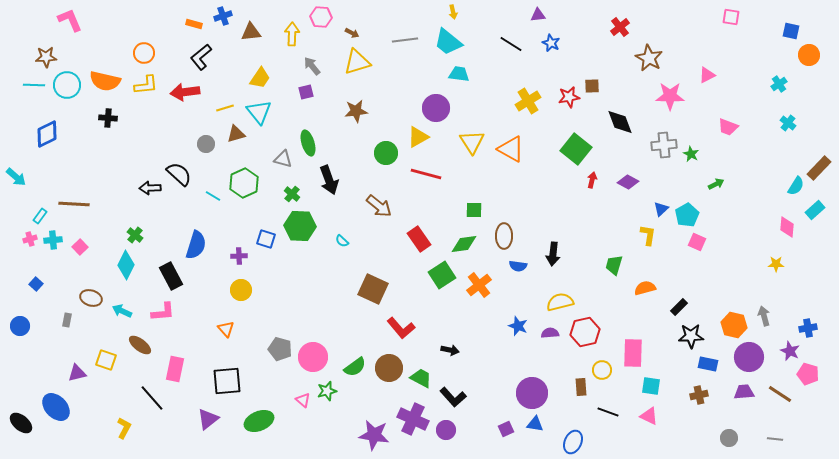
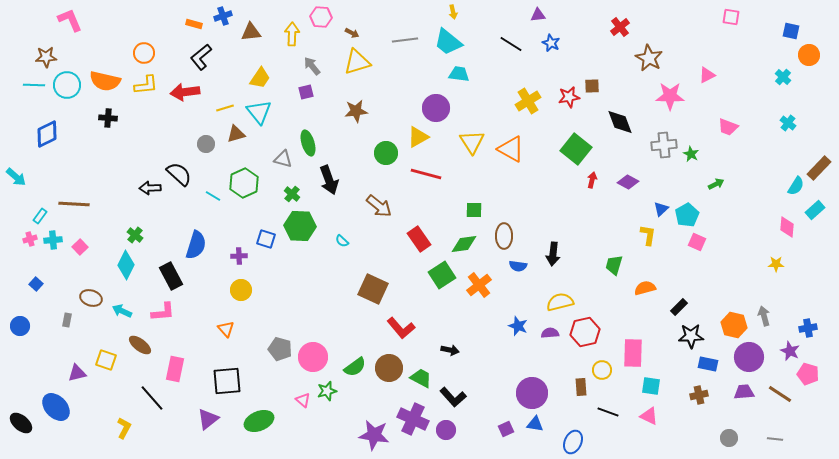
cyan cross at (779, 84): moved 4 px right, 7 px up; rotated 14 degrees counterclockwise
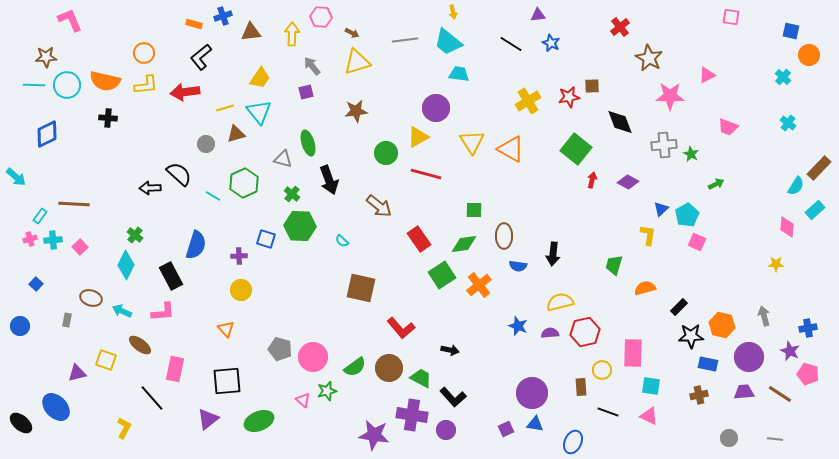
brown square at (373, 289): moved 12 px left, 1 px up; rotated 12 degrees counterclockwise
orange hexagon at (734, 325): moved 12 px left
purple cross at (413, 419): moved 1 px left, 4 px up; rotated 16 degrees counterclockwise
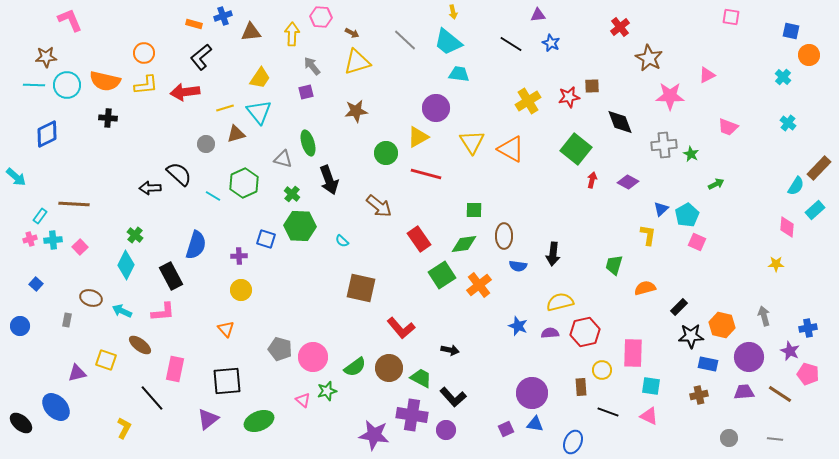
gray line at (405, 40): rotated 50 degrees clockwise
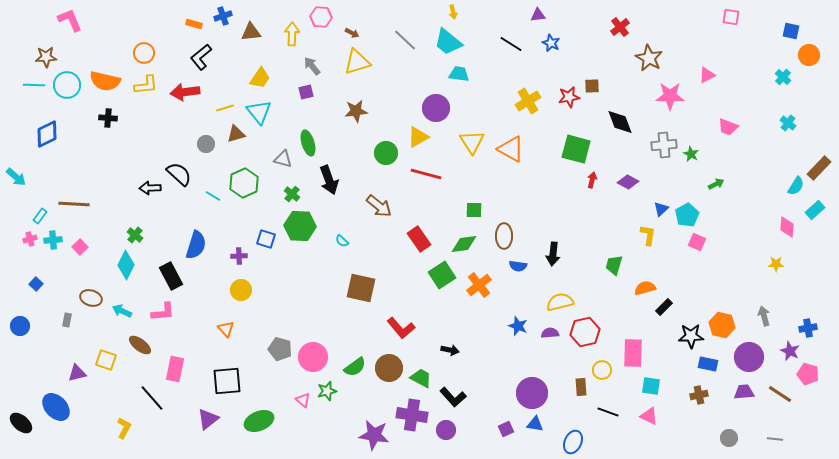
green square at (576, 149): rotated 24 degrees counterclockwise
black rectangle at (679, 307): moved 15 px left
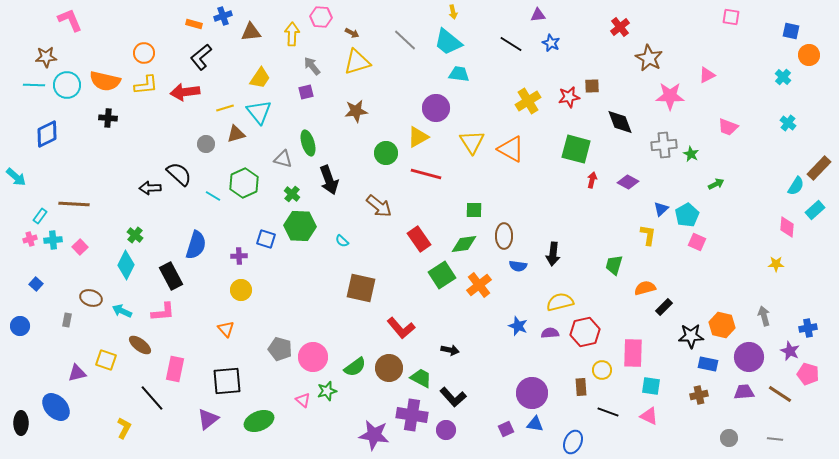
black ellipse at (21, 423): rotated 50 degrees clockwise
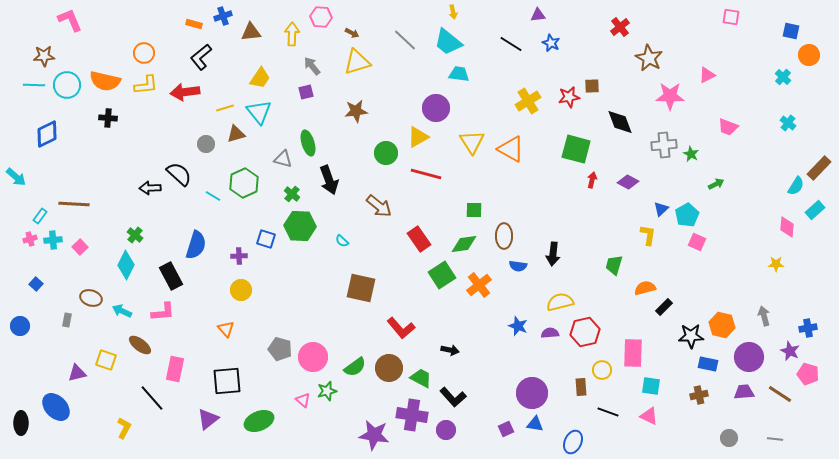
brown star at (46, 57): moved 2 px left, 1 px up
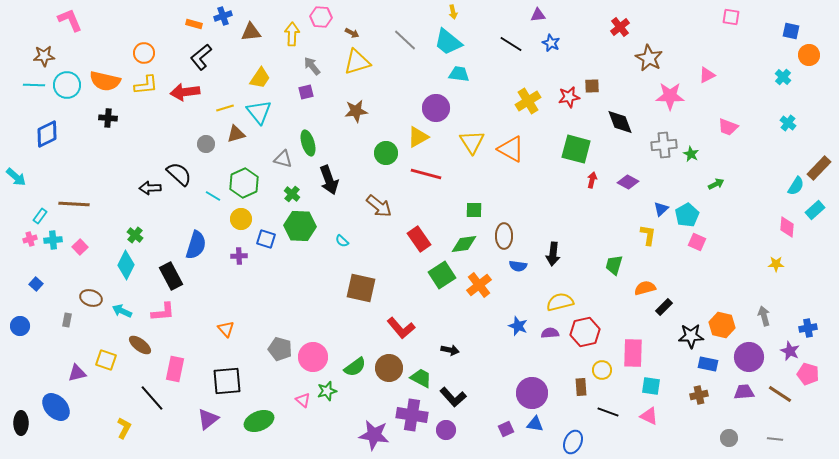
yellow circle at (241, 290): moved 71 px up
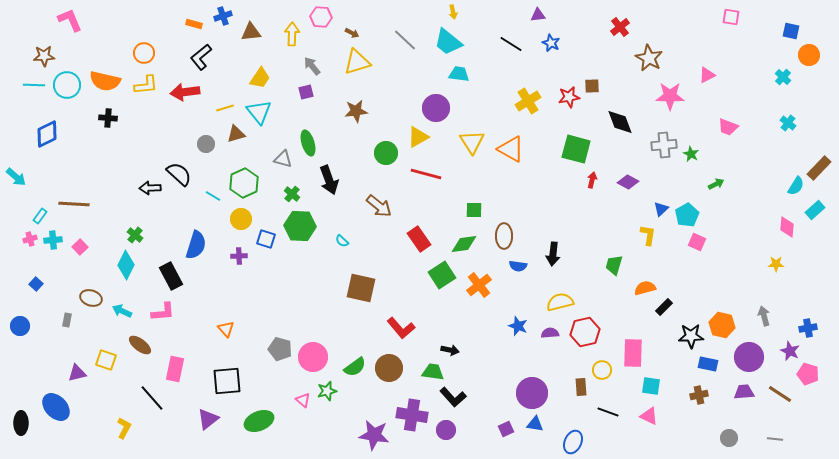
green trapezoid at (421, 378): moved 12 px right, 6 px up; rotated 20 degrees counterclockwise
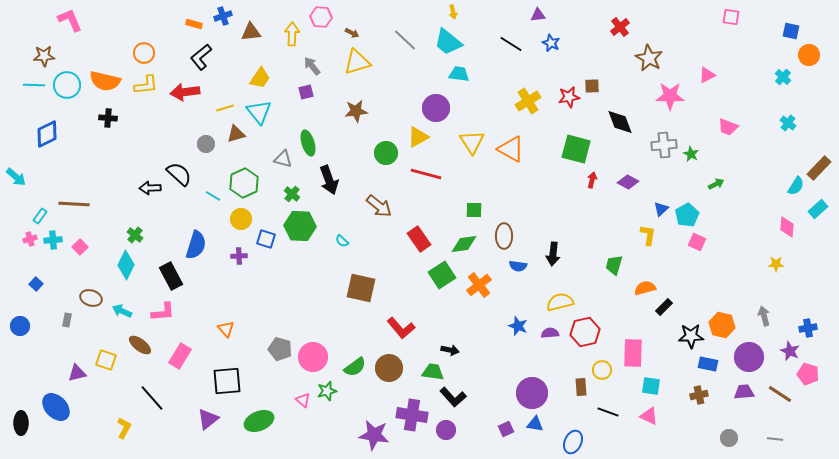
cyan rectangle at (815, 210): moved 3 px right, 1 px up
pink rectangle at (175, 369): moved 5 px right, 13 px up; rotated 20 degrees clockwise
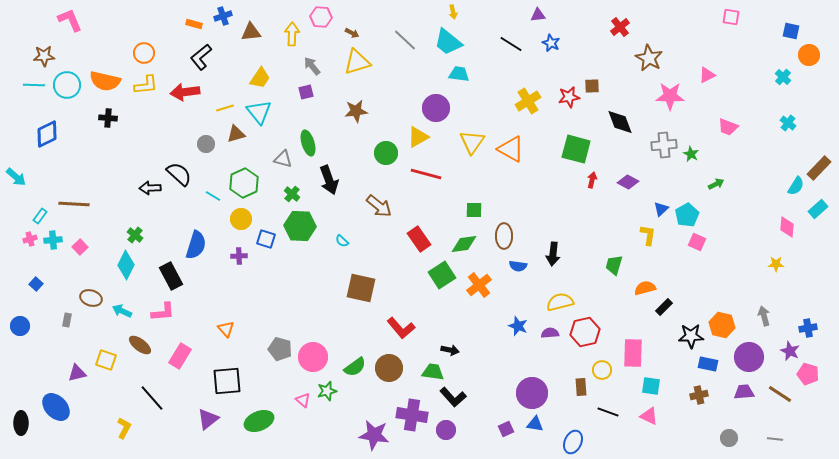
yellow triangle at (472, 142): rotated 8 degrees clockwise
